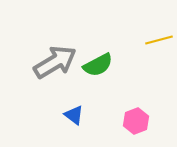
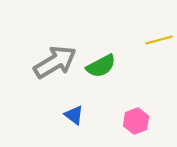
green semicircle: moved 3 px right, 1 px down
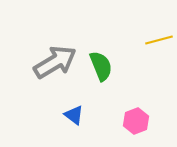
green semicircle: rotated 84 degrees counterclockwise
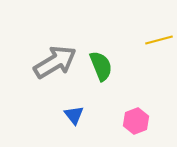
blue triangle: rotated 15 degrees clockwise
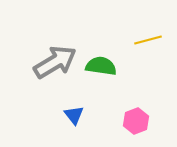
yellow line: moved 11 px left
green semicircle: rotated 60 degrees counterclockwise
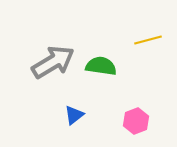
gray arrow: moved 2 px left
blue triangle: rotated 30 degrees clockwise
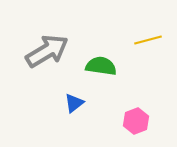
gray arrow: moved 6 px left, 11 px up
blue triangle: moved 12 px up
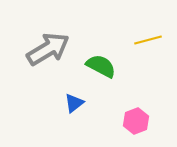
gray arrow: moved 1 px right, 2 px up
green semicircle: rotated 20 degrees clockwise
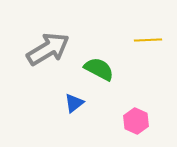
yellow line: rotated 12 degrees clockwise
green semicircle: moved 2 px left, 3 px down
pink hexagon: rotated 15 degrees counterclockwise
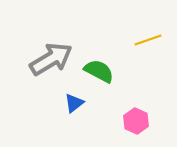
yellow line: rotated 16 degrees counterclockwise
gray arrow: moved 3 px right, 10 px down
green semicircle: moved 2 px down
